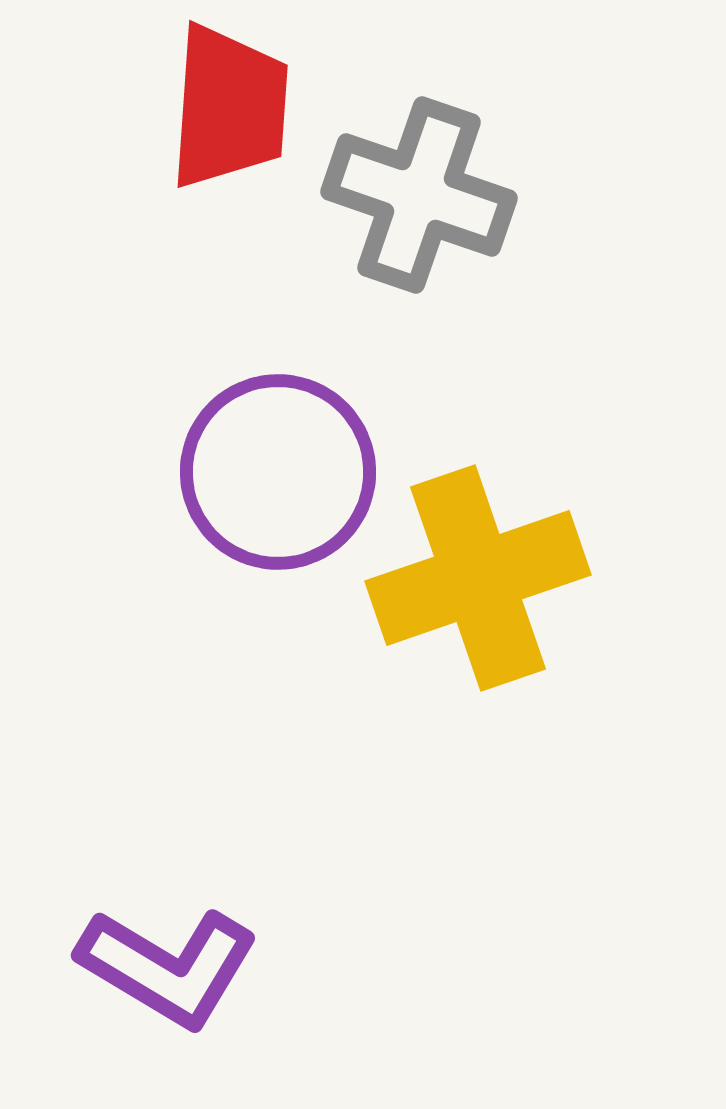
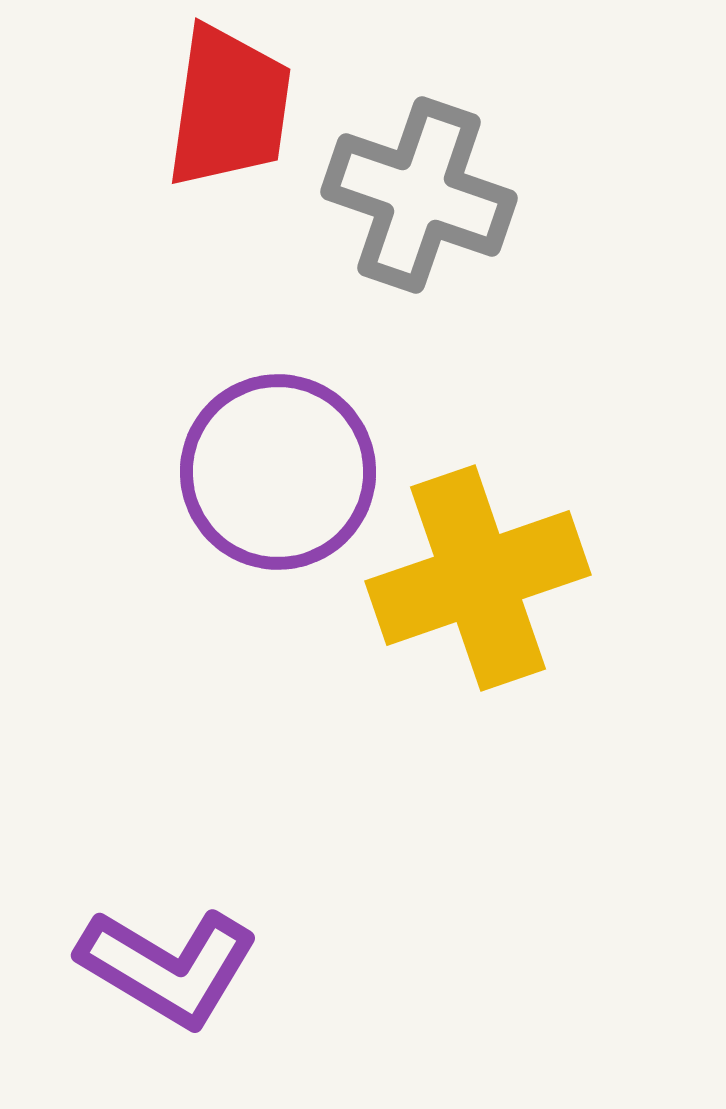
red trapezoid: rotated 4 degrees clockwise
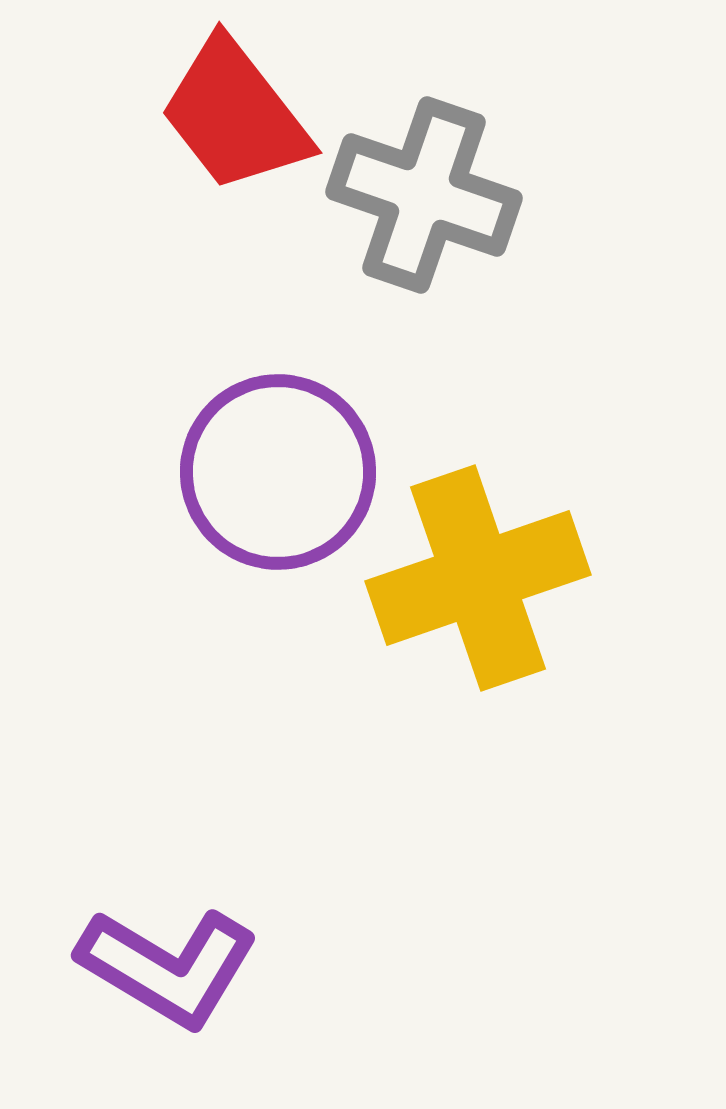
red trapezoid: moved 6 px right, 8 px down; rotated 134 degrees clockwise
gray cross: moved 5 px right
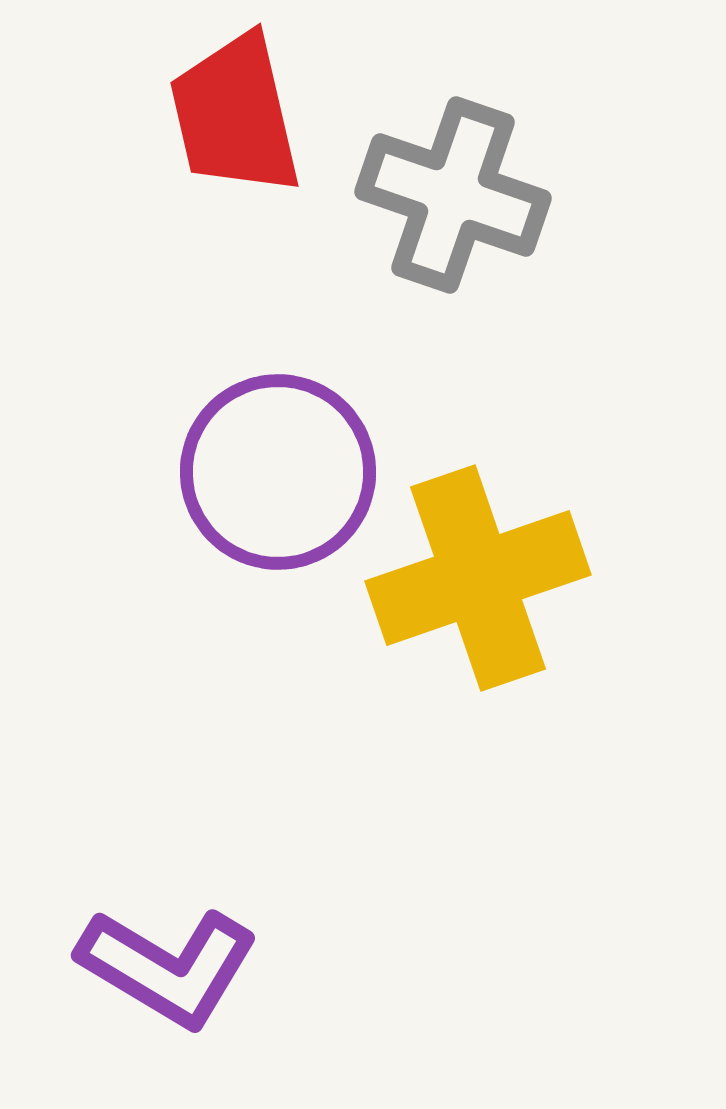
red trapezoid: rotated 25 degrees clockwise
gray cross: moved 29 px right
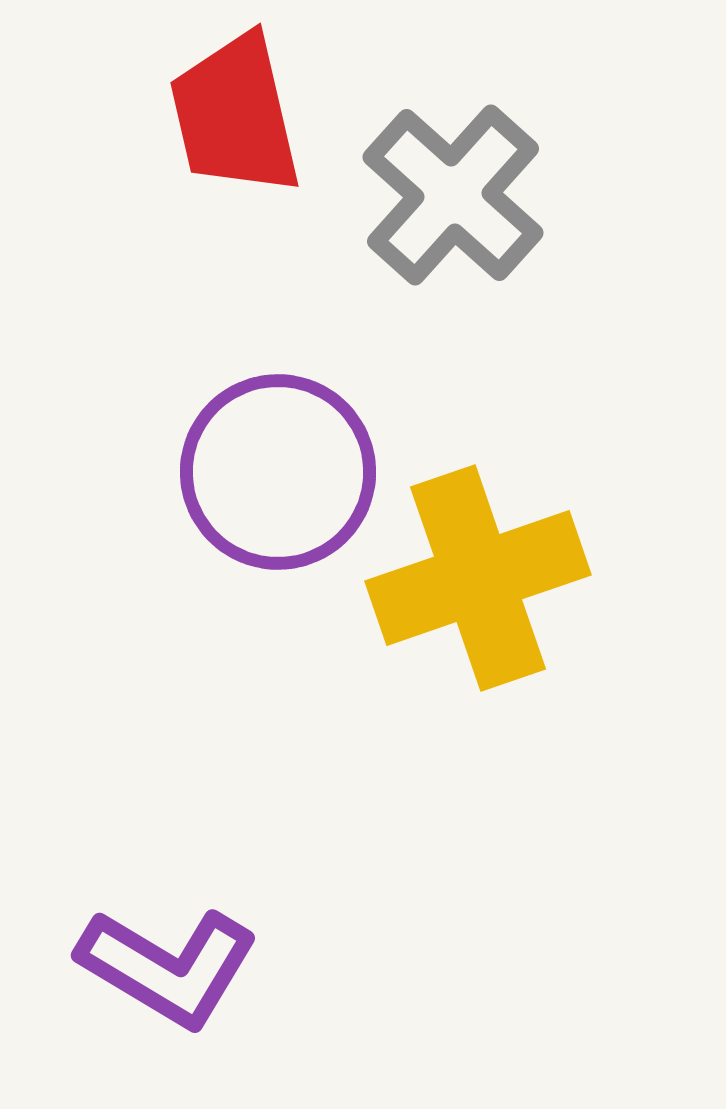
gray cross: rotated 23 degrees clockwise
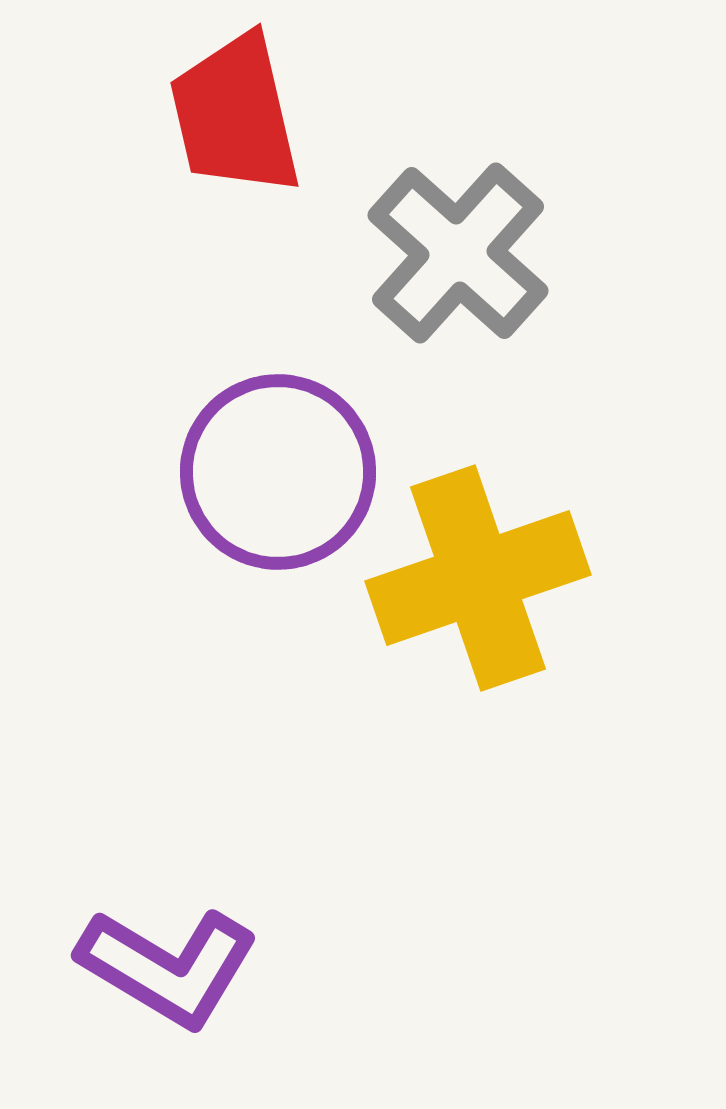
gray cross: moved 5 px right, 58 px down
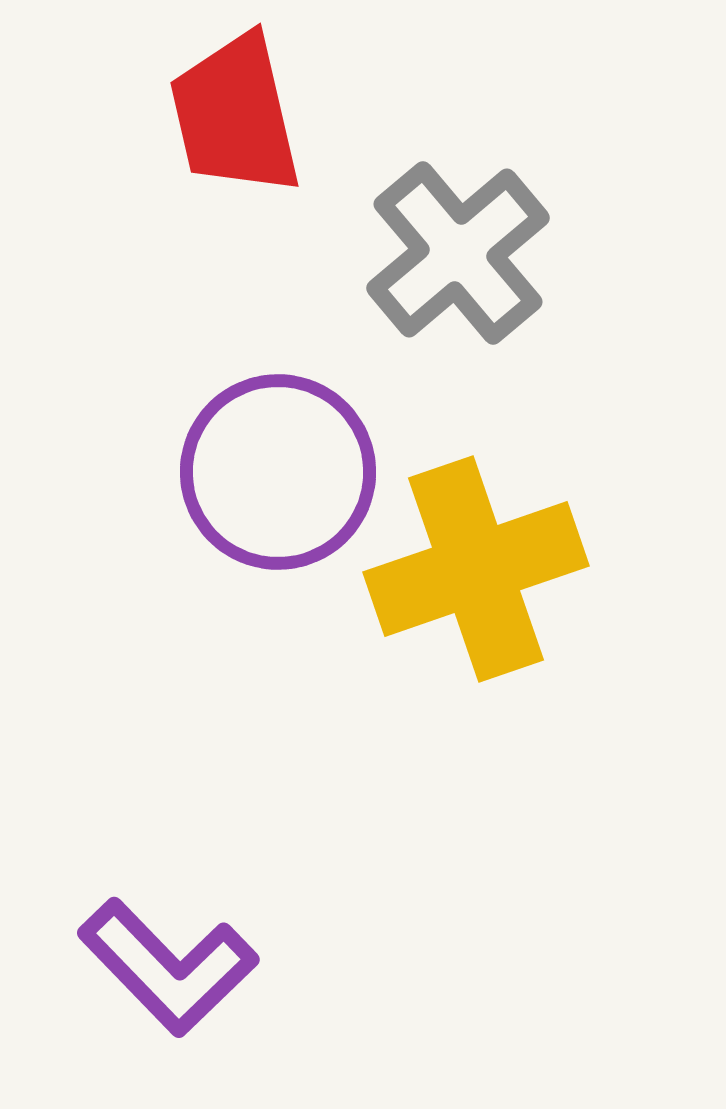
gray cross: rotated 8 degrees clockwise
yellow cross: moved 2 px left, 9 px up
purple L-shape: rotated 15 degrees clockwise
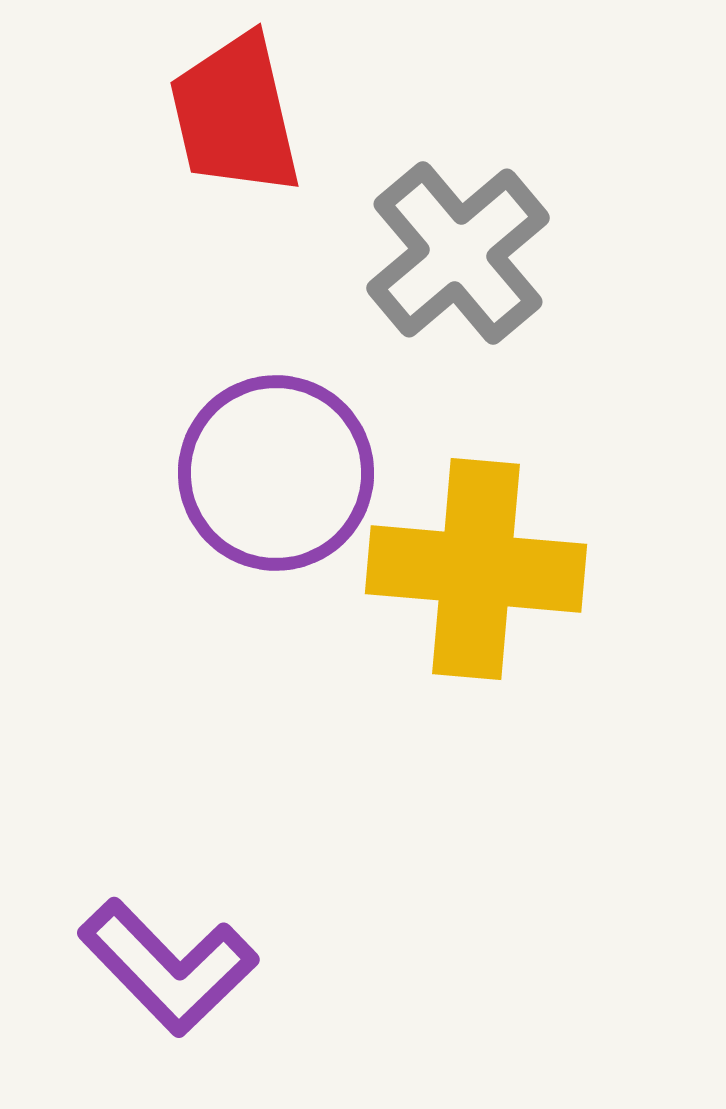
purple circle: moved 2 px left, 1 px down
yellow cross: rotated 24 degrees clockwise
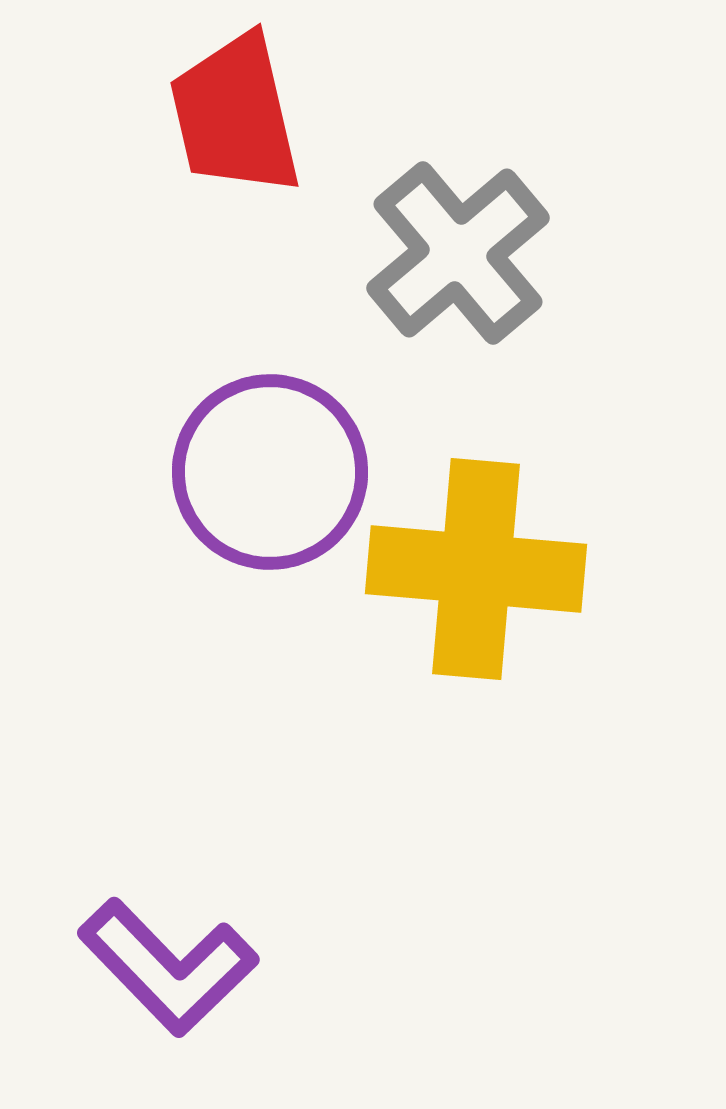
purple circle: moved 6 px left, 1 px up
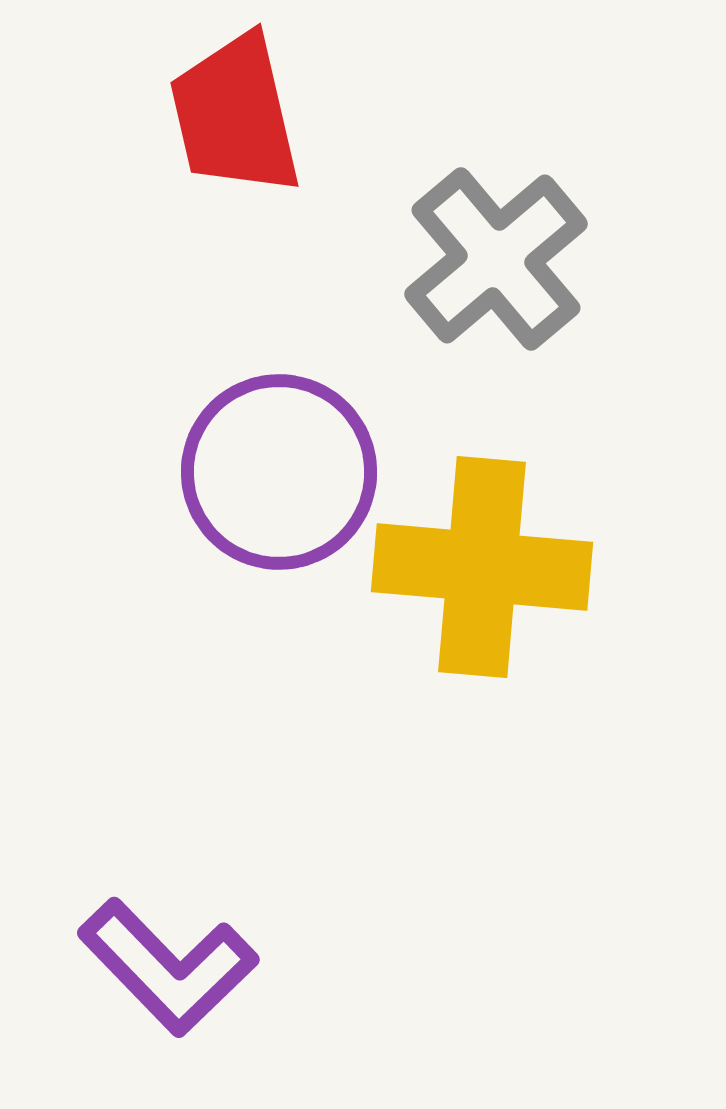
gray cross: moved 38 px right, 6 px down
purple circle: moved 9 px right
yellow cross: moved 6 px right, 2 px up
